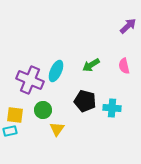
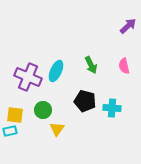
green arrow: rotated 84 degrees counterclockwise
purple cross: moved 2 px left, 3 px up
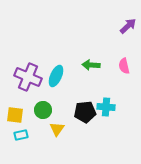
green arrow: rotated 120 degrees clockwise
cyan ellipse: moved 5 px down
black pentagon: moved 11 px down; rotated 20 degrees counterclockwise
cyan cross: moved 6 px left, 1 px up
cyan rectangle: moved 11 px right, 4 px down
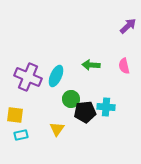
green circle: moved 28 px right, 11 px up
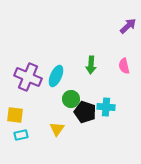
green arrow: rotated 90 degrees counterclockwise
black pentagon: rotated 25 degrees clockwise
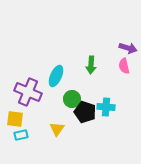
purple arrow: moved 22 px down; rotated 60 degrees clockwise
purple cross: moved 15 px down
green circle: moved 1 px right
yellow square: moved 4 px down
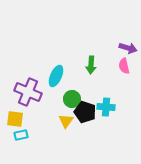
yellow triangle: moved 9 px right, 8 px up
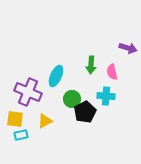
pink semicircle: moved 12 px left, 6 px down
cyan cross: moved 11 px up
black pentagon: rotated 25 degrees clockwise
yellow triangle: moved 21 px left; rotated 28 degrees clockwise
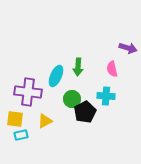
green arrow: moved 13 px left, 2 px down
pink semicircle: moved 3 px up
purple cross: rotated 16 degrees counterclockwise
